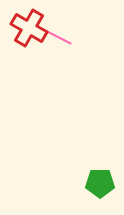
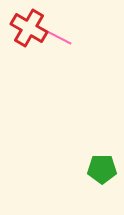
green pentagon: moved 2 px right, 14 px up
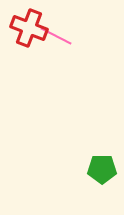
red cross: rotated 9 degrees counterclockwise
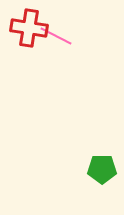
red cross: rotated 12 degrees counterclockwise
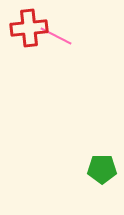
red cross: rotated 15 degrees counterclockwise
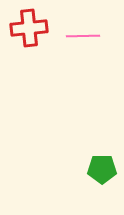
pink line: moved 27 px right; rotated 28 degrees counterclockwise
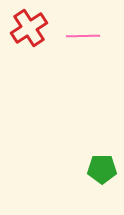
red cross: rotated 27 degrees counterclockwise
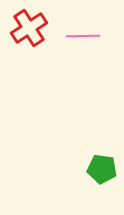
green pentagon: rotated 8 degrees clockwise
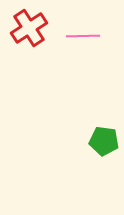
green pentagon: moved 2 px right, 28 px up
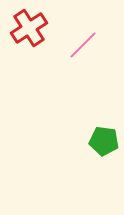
pink line: moved 9 px down; rotated 44 degrees counterclockwise
